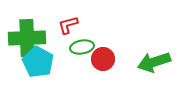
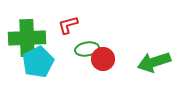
green ellipse: moved 5 px right, 2 px down
cyan pentagon: rotated 16 degrees clockwise
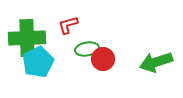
green arrow: moved 2 px right
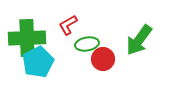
red L-shape: rotated 15 degrees counterclockwise
green ellipse: moved 5 px up
green arrow: moved 17 px left, 22 px up; rotated 36 degrees counterclockwise
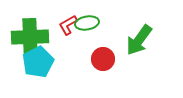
green cross: moved 3 px right, 1 px up
green ellipse: moved 21 px up
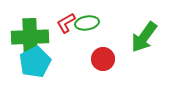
red L-shape: moved 2 px left, 2 px up
green arrow: moved 5 px right, 3 px up
cyan pentagon: moved 3 px left
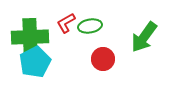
green ellipse: moved 3 px right, 3 px down
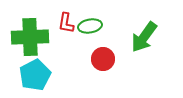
red L-shape: rotated 50 degrees counterclockwise
cyan pentagon: moved 13 px down
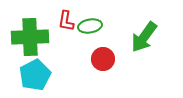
red L-shape: moved 2 px up
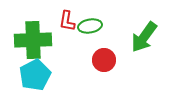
red L-shape: moved 1 px right
green cross: moved 3 px right, 3 px down
red circle: moved 1 px right, 1 px down
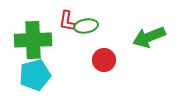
green ellipse: moved 4 px left
green arrow: moved 5 px right; rotated 32 degrees clockwise
cyan pentagon: rotated 12 degrees clockwise
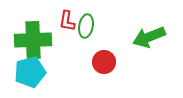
green ellipse: rotated 70 degrees counterclockwise
red circle: moved 2 px down
cyan pentagon: moved 5 px left, 3 px up
